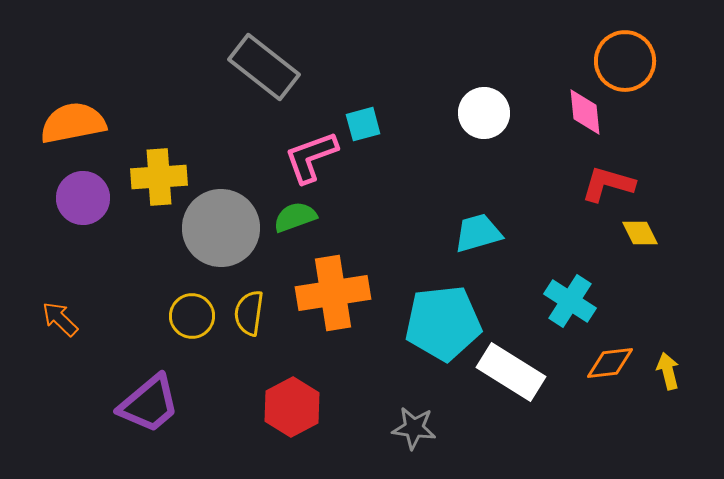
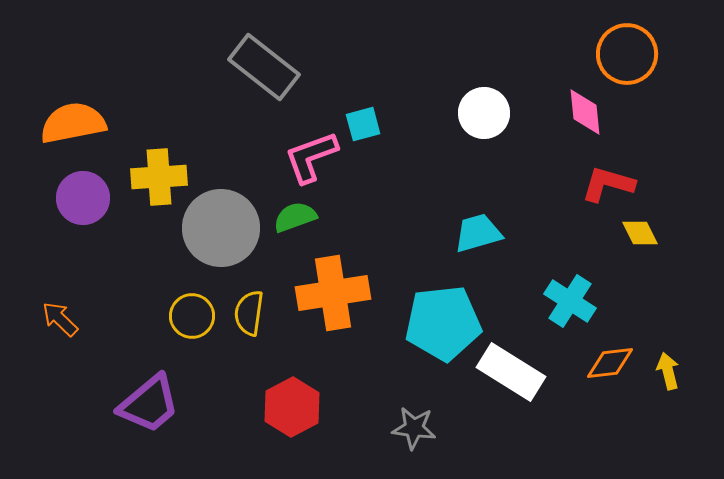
orange circle: moved 2 px right, 7 px up
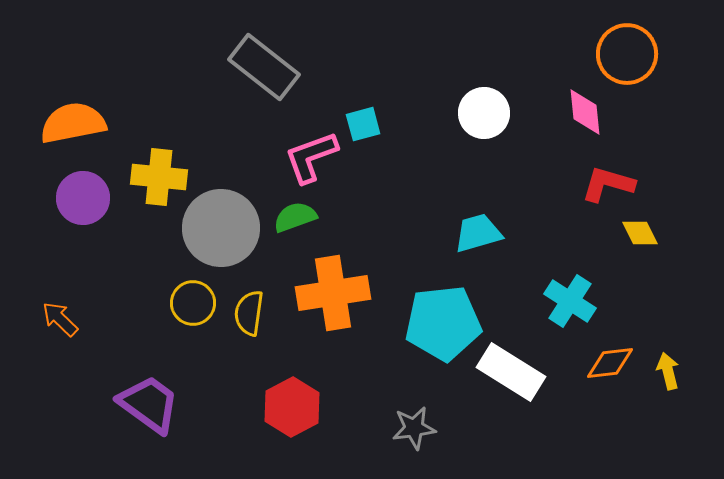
yellow cross: rotated 10 degrees clockwise
yellow circle: moved 1 px right, 13 px up
purple trapezoid: rotated 104 degrees counterclockwise
gray star: rotated 15 degrees counterclockwise
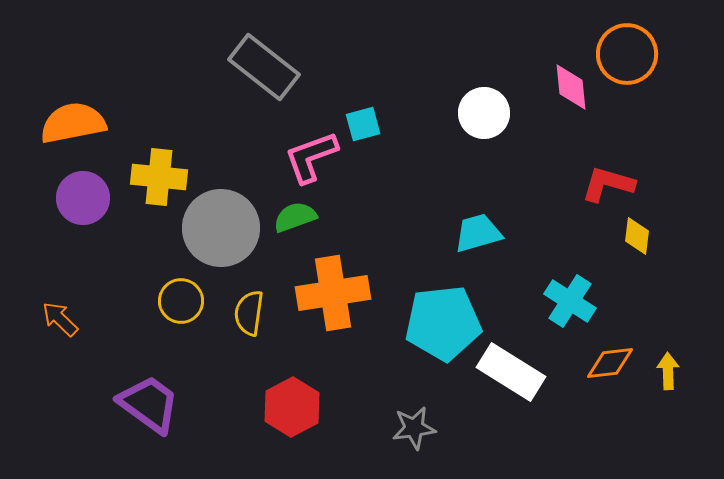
pink diamond: moved 14 px left, 25 px up
yellow diamond: moved 3 px left, 3 px down; rotated 33 degrees clockwise
yellow circle: moved 12 px left, 2 px up
yellow arrow: rotated 12 degrees clockwise
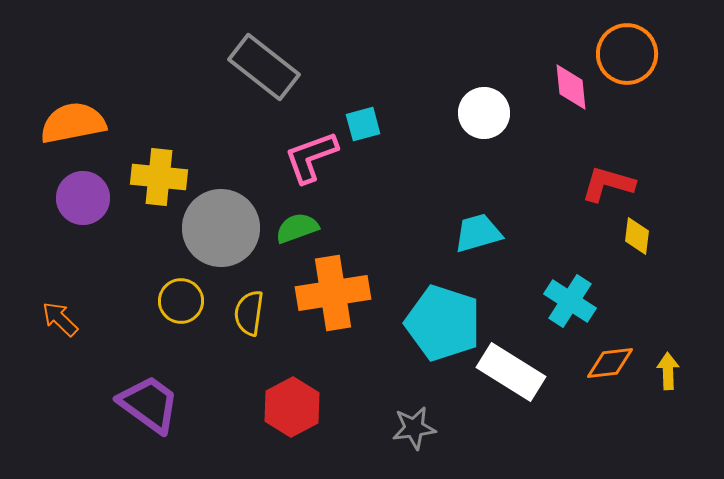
green semicircle: moved 2 px right, 11 px down
cyan pentagon: rotated 24 degrees clockwise
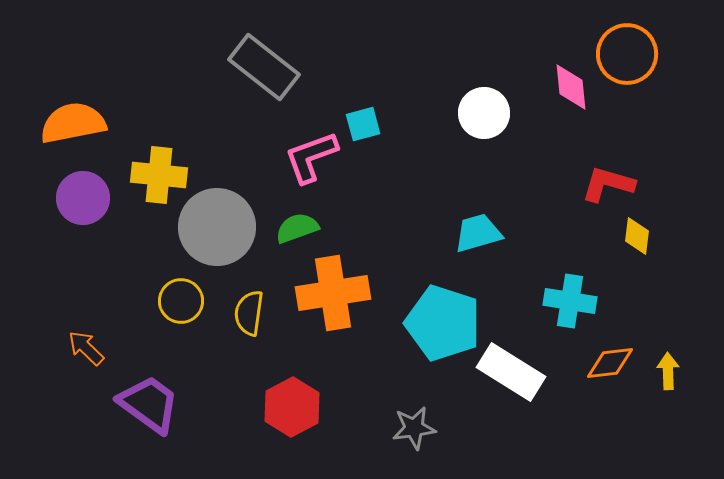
yellow cross: moved 2 px up
gray circle: moved 4 px left, 1 px up
cyan cross: rotated 24 degrees counterclockwise
orange arrow: moved 26 px right, 29 px down
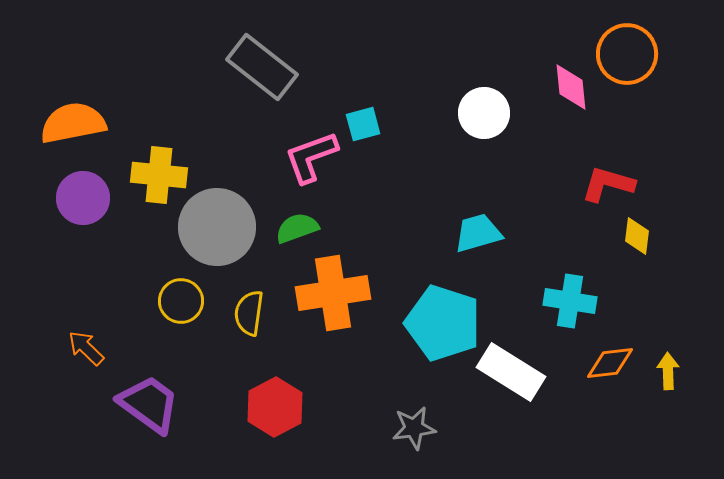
gray rectangle: moved 2 px left
red hexagon: moved 17 px left
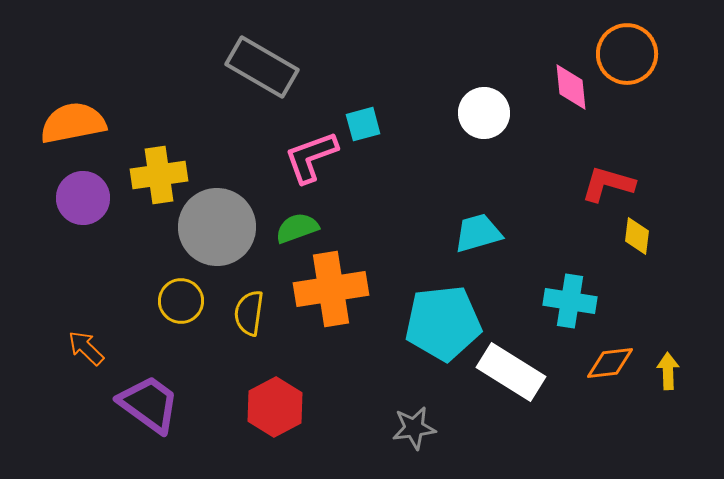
gray rectangle: rotated 8 degrees counterclockwise
yellow cross: rotated 14 degrees counterclockwise
orange cross: moved 2 px left, 4 px up
cyan pentagon: rotated 24 degrees counterclockwise
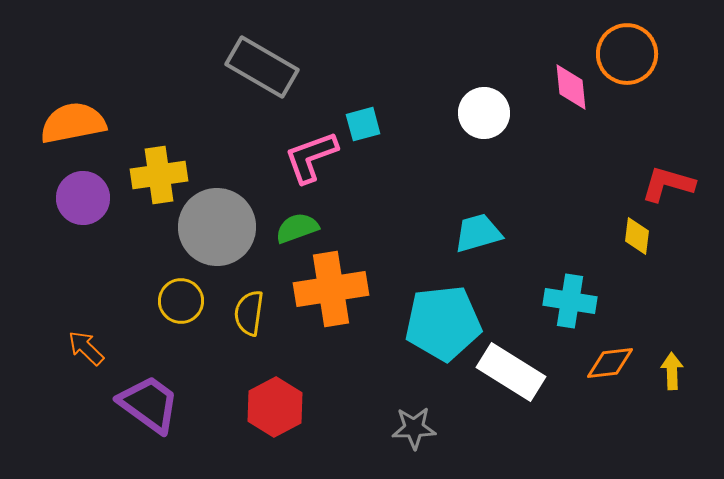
red L-shape: moved 60 px right
yellow arrow: moved 4 px right
gray star: rotated 6 degrees clockwise
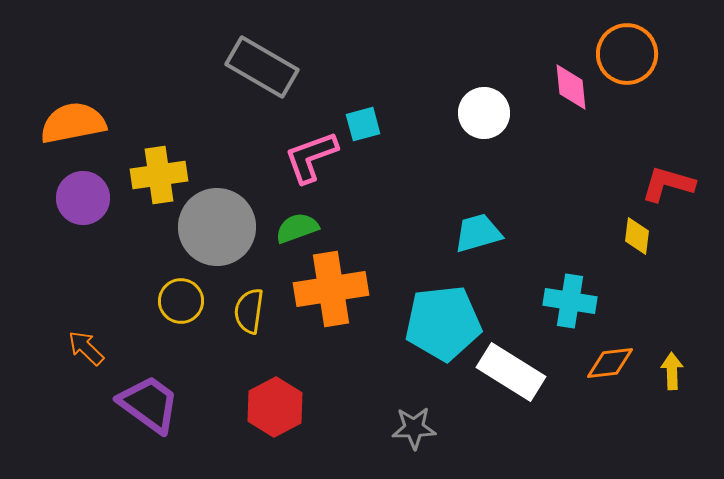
yellow semicircle: moved 2 px up
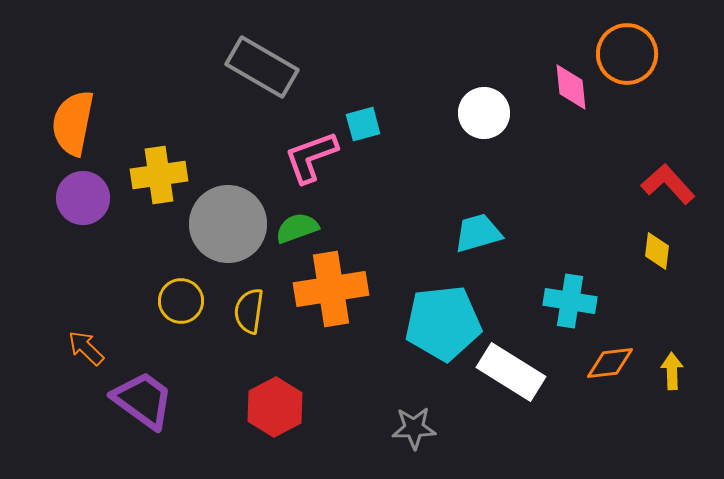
orange semicircle: rotated 68 degrees counterclockwise
red L-shape: rotated 32 degrees clockwise
gray circle: moved 11 px right, 3 px up
yellow diamond: moved 20 px right, 15 px down
purple trapezoid: moved 6 px left, 4 px up
